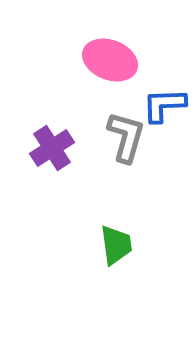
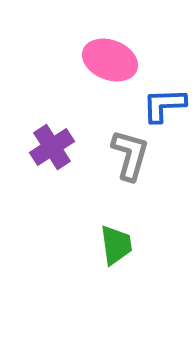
gray L-shape: moved 4 px right, 18 px down
purple cross: moved 1 px up
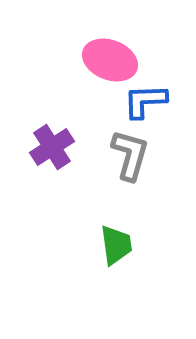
blue L-shape: moved 19 px left, 4 px up
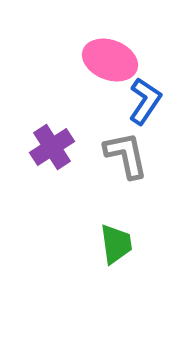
blue L-shape: rotated 126 degrees clockwise
gray L-shape: moved 4 px left; rotated 28 degrees counterclockwise
green trapezoid: moved 1 px up
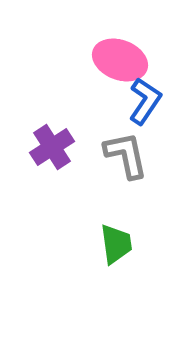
pink ellipse: moved 10 px right
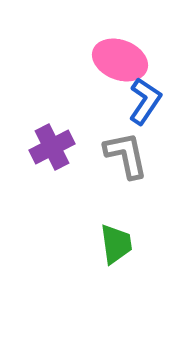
purple cross: rotated 6 degrees clockwise
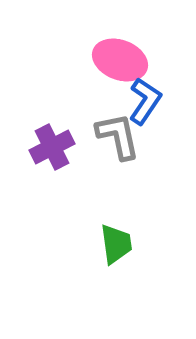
gray L-shape: moved 8 px left, 19 px up
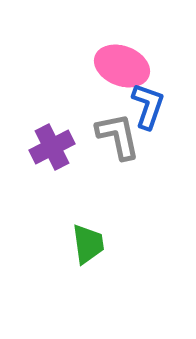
pink ellipse: moved 2 px right, 6 px down
blue L-shape: moved 3 px right, 5 px down; rotated 15 degrees counterclockwise
green trapezoid: moved 28 px left
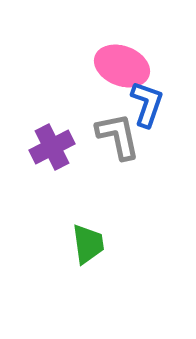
blue L-shape: moved 1 px left, 2 px up
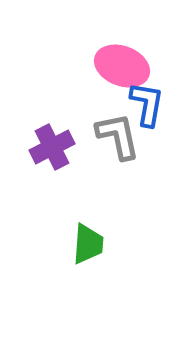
blue L-shape: rotated 9 degrees counterclockwise
green trapezoid: rotated 12 degrees clockwise
